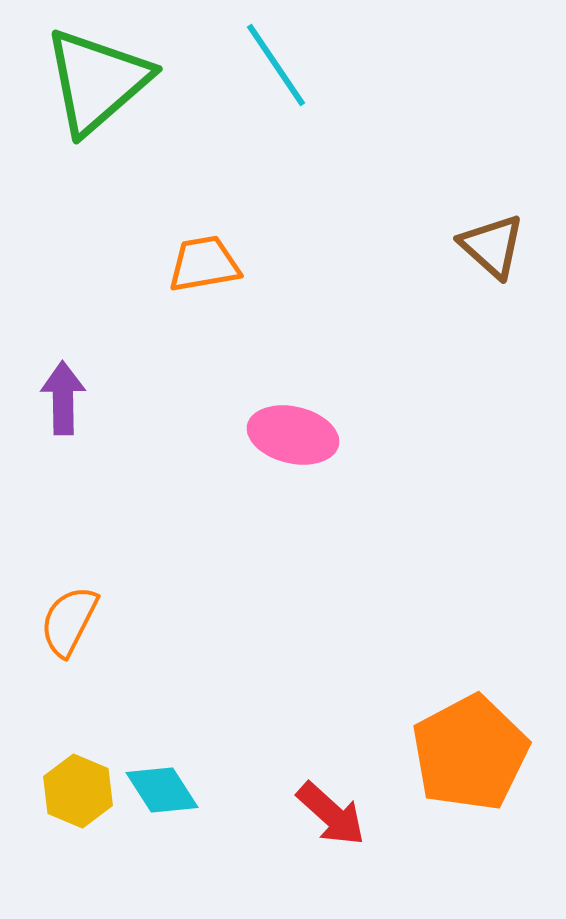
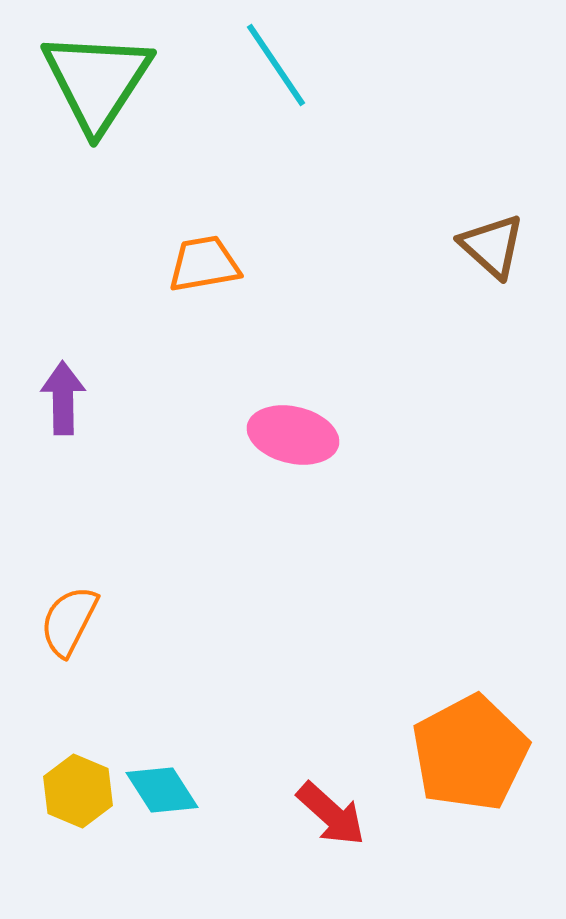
green triangle: rotated 16 degrees counterclockwise
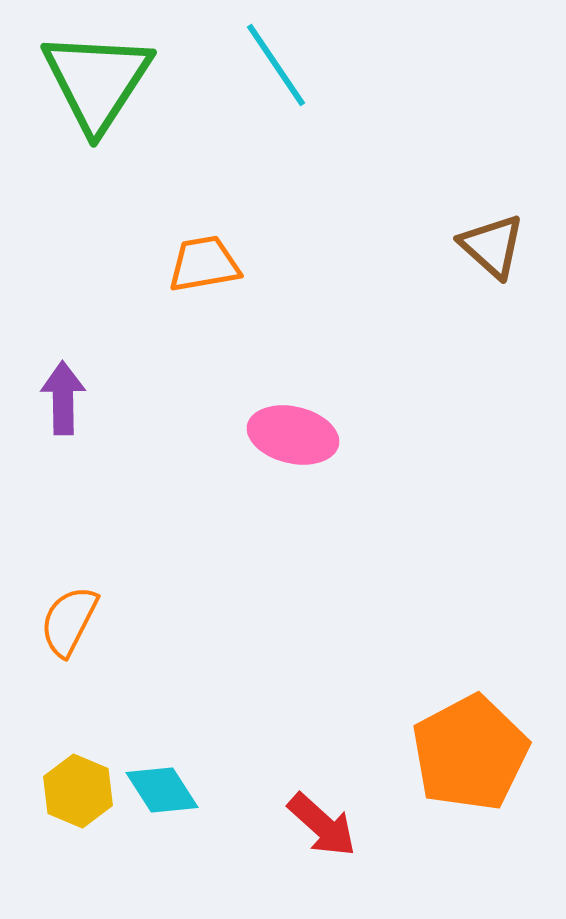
red arrow: moved 9 px left, 11 px down
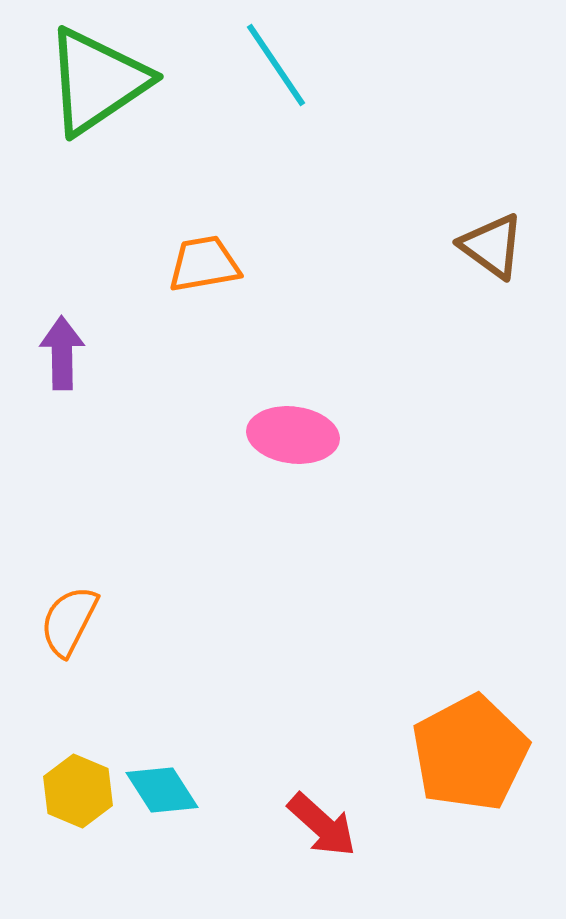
green triangle: rotated 23 degrees clockwise
brown triangle: rotated 6 degrees counterclockwise
purple arrow: moved 1 px left, 45 px up
pink ellipse: rotated 6 degrees counterclockwise
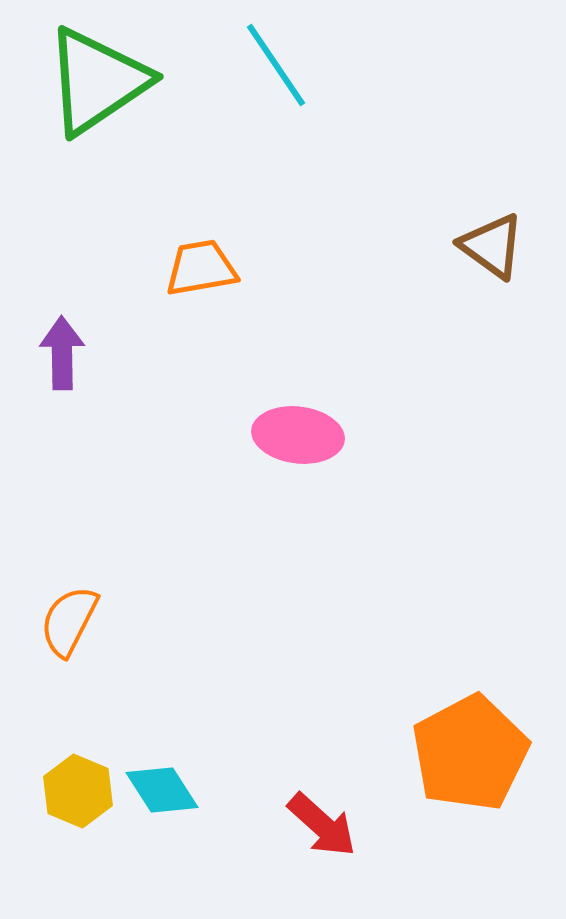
orange trapezoid: moved 3 px left, 4 px down
pink ellipse: moved 5 px right
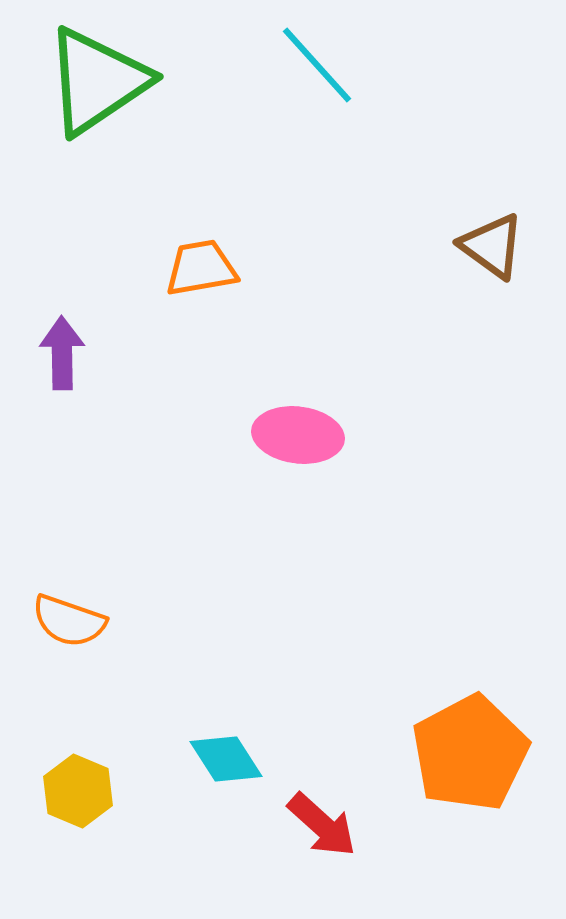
cyan line: moved 41 px right; rotated 8 degrees counterclockwise
orange semicircle: rotated 98 degrees counterclockwise
cyan diamond: moved 64 px right, 31 px up
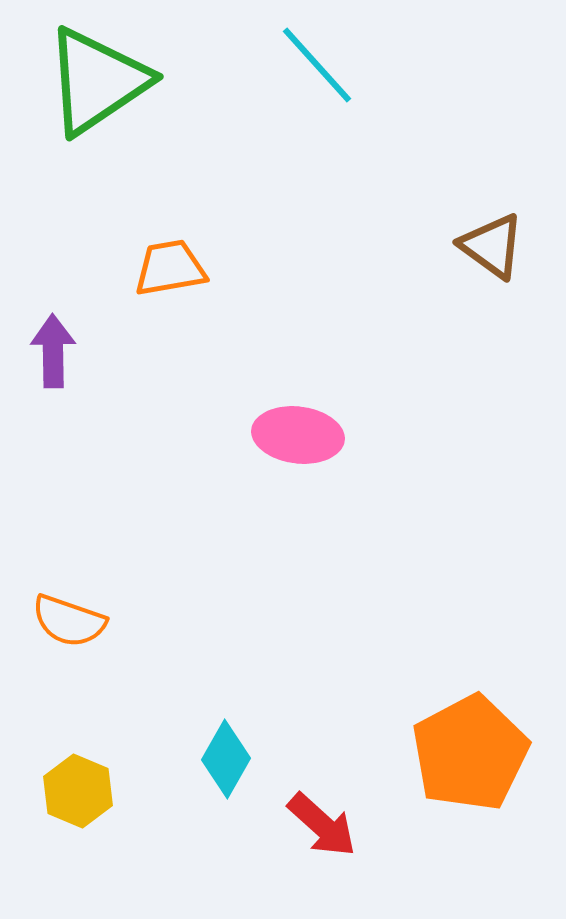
orange trapezoid: moved 31 px left
purple arrow: moved 9 px left, 2 px up
cyan diamond: rotated 62 degrees clockwise
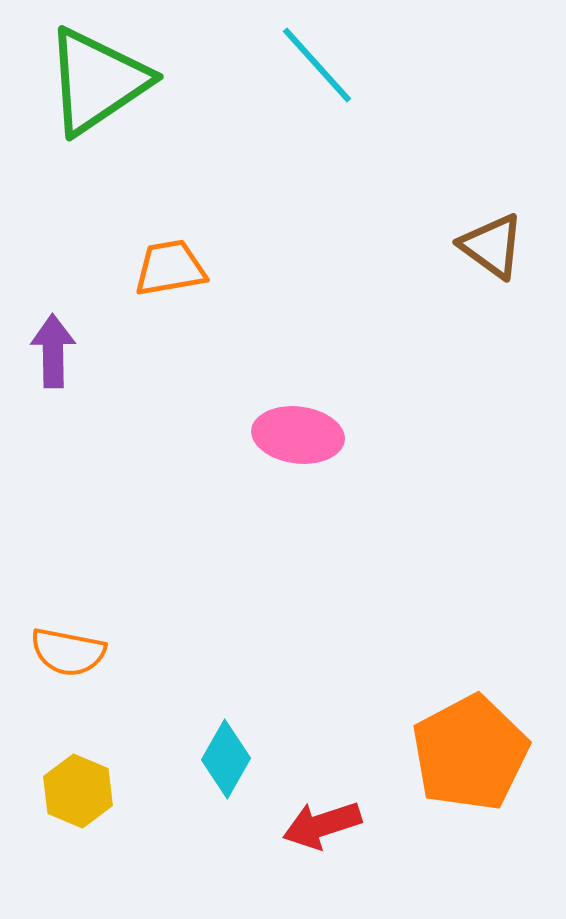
orange semicircle: moved 1 px left, 31 px down; rotated 8 degrees counterclockwise
red arrow: rotated 120 degrees clockwise
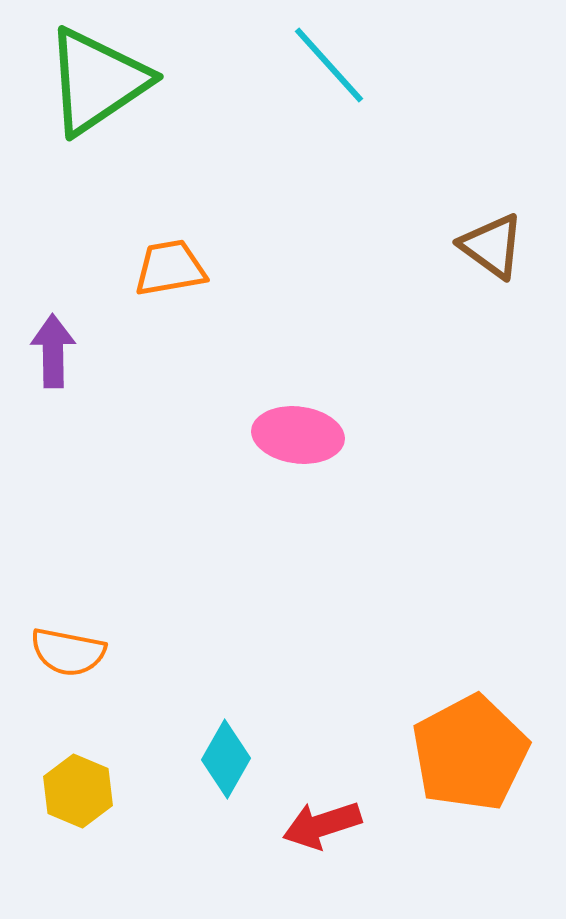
cyan line: moved 12 px right
